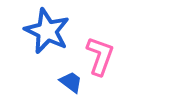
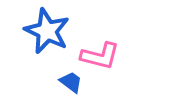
pink L-shape: rotated 84 degrees clockwise
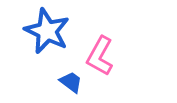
pink L-shape: rotated 105 degrees clockwise
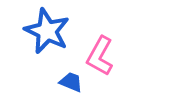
blue trapezoid: rotated 15 degrees counterclockwise
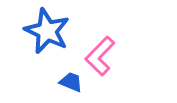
pink L-shape: rotated 15 degrees clockwise
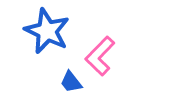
blue trapezoid: rotated 150 degrees counterclockwise
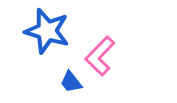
blue star: rotated 9 degrees counterclockwise
